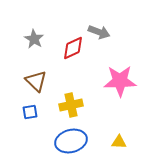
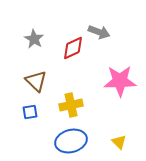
yellow triangle: rotated 42 degrees clockwise
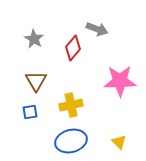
gray arrow: moved 2 px left, 3 px up
red diamond: rotated 25 degrees counterclockwise
brown triangle: rotated 15 degrees clockwise
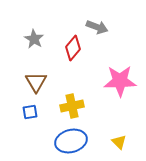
gray arrow: moved 2 px up
brown triangle: moved 1 px down
yellow cross: moved 1 px right, 1 px down
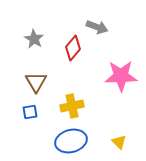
pink star: moved 1 px right, 5 px up
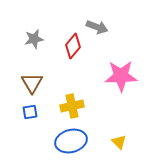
gray star: rotated 30 degrees clockwise
red diamond: moved 2 px up
brown triangle: moved 4 px left, 1 px down
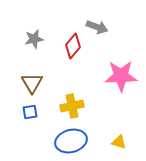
yellow triangle: rotated 28 degrees counterclockwise
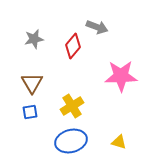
yellow cross: rotated 20 degrees counterclockwise
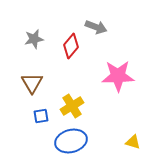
gray arrow: moved 1 px left
red diamond: moved 2 px left
pink star: moved 3 px left
blue square: moved 11 px right, 4 px down
yellow triangle: moved 14 px right
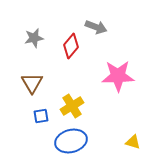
gray star: moved 1 px up
